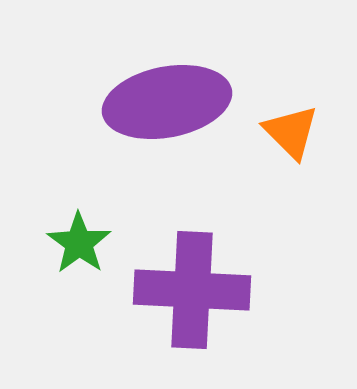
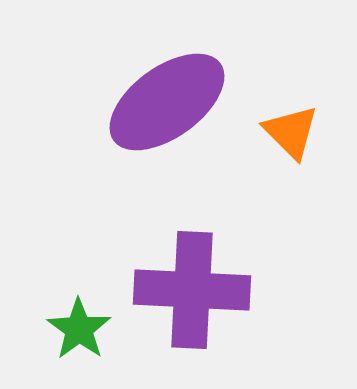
purple ellipse: rotated 25 degrees counterclockwise
green star: moved 86 px down
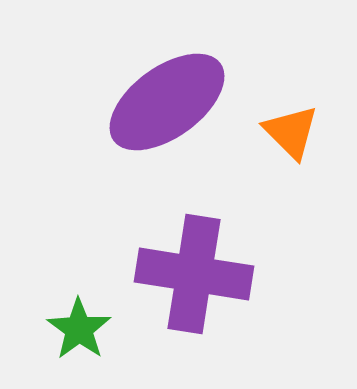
purple cross: moved 2 px right, 16 px up; rotated 6 degrees clockwise
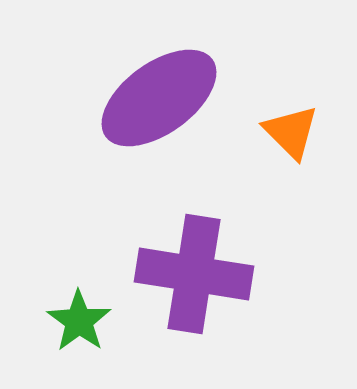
purple ellipse: moved 8 px left, 4 px up
green star: moved 8 px up
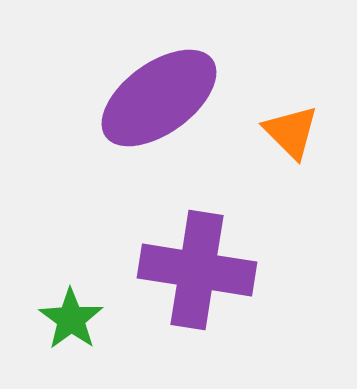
purple cross: moved 3 px right, 4 px up
green star: moved 8 px left, 2 px up
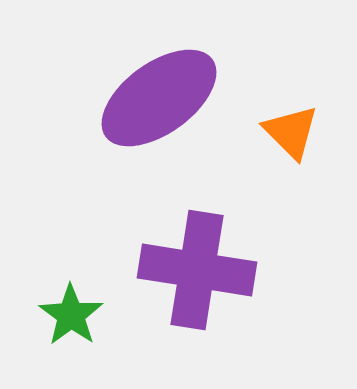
green star: moved 4 px up
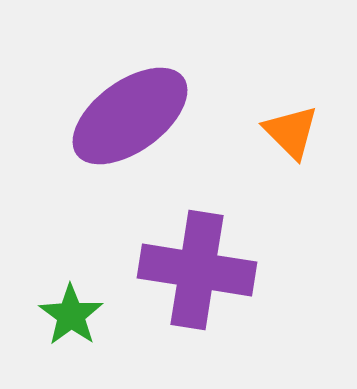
purple ellipse: moved 29 px left, 18 px down
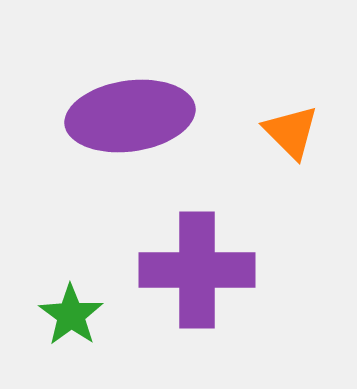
purple ellipse: rotated 28 degrees clockwise
purple cross: rotated 9 degrees counterclockwise
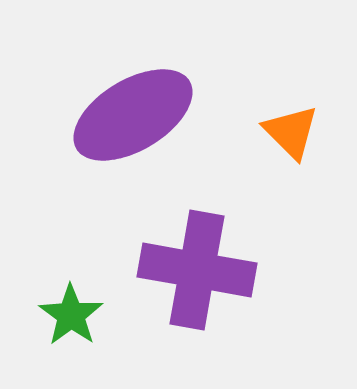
purple ellipse: moved 3 px right, 1 px up; rotated 23 degrees counterclockwise
purple cross: rotated 10 degrees clockwise
